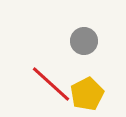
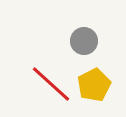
yellow pentagon: moved 7 px right, 9 px up
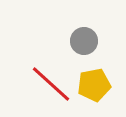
yellow pentagon: rotated 16 degrees clockwise
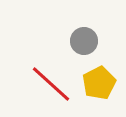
yellow pentagon: moved 5 px right, 2 px up; rotated 16 degrees counterclockwise
